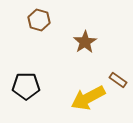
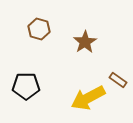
brown hexagon: moved 9 px down
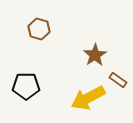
brown star: moved 10 px right, 13 px down
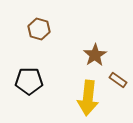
black pentagon: moved 3 px right, 5 px up
yellow arrow: rotated 56 degrees counterclockwise
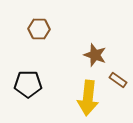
brown hexagon: rotated 15 degrees counterclockwise
brown star: rotated 20 degrees counterclockwise
black pentagon: moved 1 px left, 3 px down
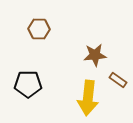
brown star: rotated 25 degrees counterclockwise
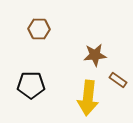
black pentagon: moved 3 px right, 1 px down
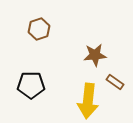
brown hexagon: rotated 20 degrees counterclockwise
brown rectangle: moved 3 px left, 2 px down
yellow arrow: moved 3 px down
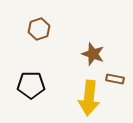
brown star: moved 2 px left, 1 px up; rotated 25 degrees clockwise
brown rectangle: moved 3 px up; rotated 24 degrees counterclockwise
yellow arrow: moved 1 px right, 3 px up
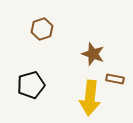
brown hexagon: moved 3 px right
black pentagon: rotated 16 degrees counterclockwise
yellow arrow: moved 1 px right
